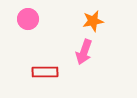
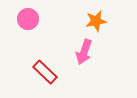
orange star: moved 3 px right
red rectangle: rotated 45 degrees clockwise
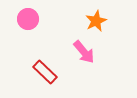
orange star: rotated 15 degrees counterclockwise
pink arrow: rotated 60 degrees counterclockwise
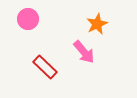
orange star: moved 1 px right, 3 px down
red rectangle: moved 5 px up
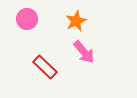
pink circle: moved 1 px left
orange star: moved 21 px left, 3 px up
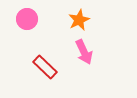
orange star: moved 3 px right, 1 px up
pink arrow: rotated 15 degrees clockwise
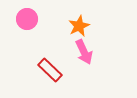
orange star: moved 6 px down
red rectangle: moved 5 px right, 3 px down
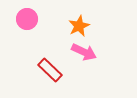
pink arrow: rotated 40 degrees counterclockwise
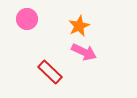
red rectangle: moved 2 px down
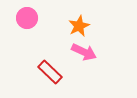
pink circle: moved 1 px up
